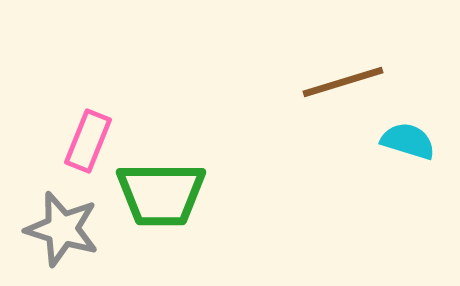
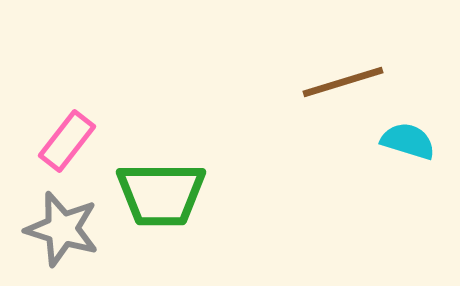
pink rectangle: moved 21 px left; rotated 16 degrees clockwise
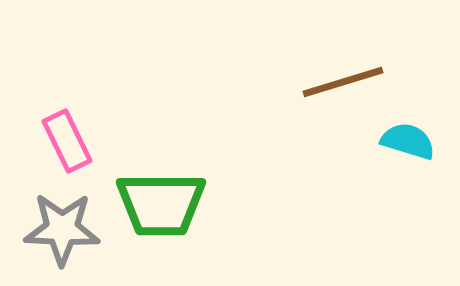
pink rectangle: rotated 64 degrees counterclockwise
green trapezoid: moved 10 px down
gray star: rotated 14 degrees counterclockwise
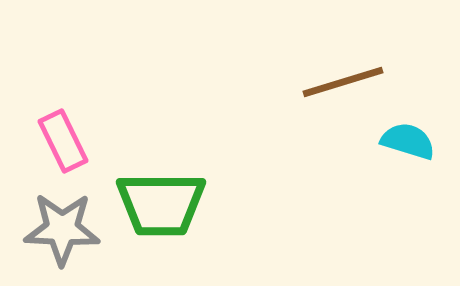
pink rectangle: moved 4 px left
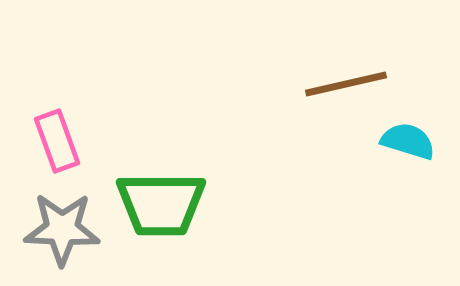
brown line: moved 3 px right, 2 px down; rotated 4 degrees clockwise
pink rectangle: moved 6 px left; rotated 6 degrees clockwise
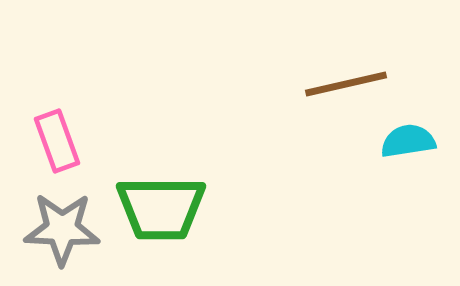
cyan semicircle: rotated 26 degrees counterclockwise
green trapezoid: moved 4 px down
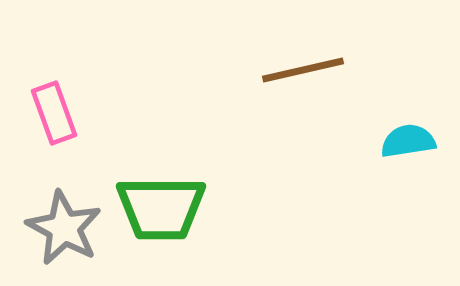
brown line: moved 43 px left, 14 px up
pink rectangle: moved 3 px left, 28 px up
gray star: moved 2 px right, 1 px up; rotated 26 degrees clockwise
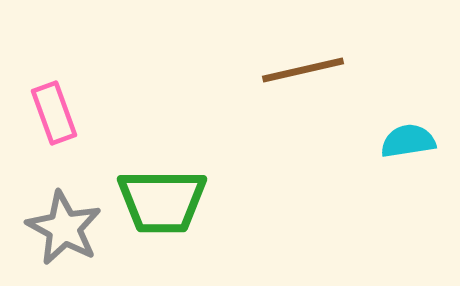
green trapezoid: moved 1 px right, 7 px up
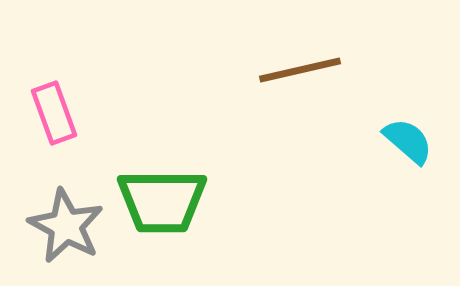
brown line: moved 3 px left
cyan semicircle: rotated 50 degrees clockwise
gray star: moved 2 px right, 2 px up
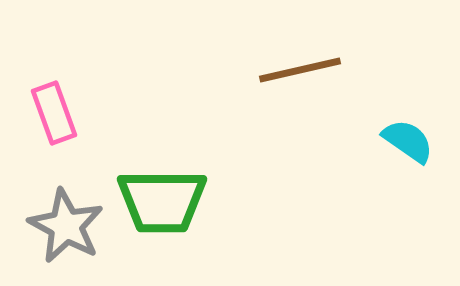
cyan semicircle: rotated 6 degrees counterclockwise
